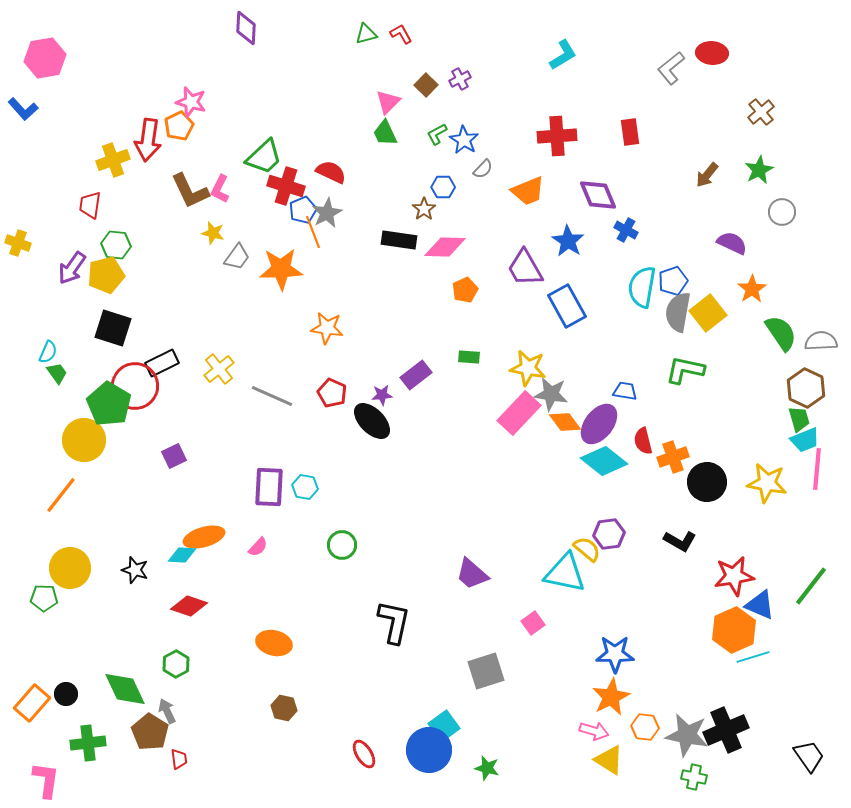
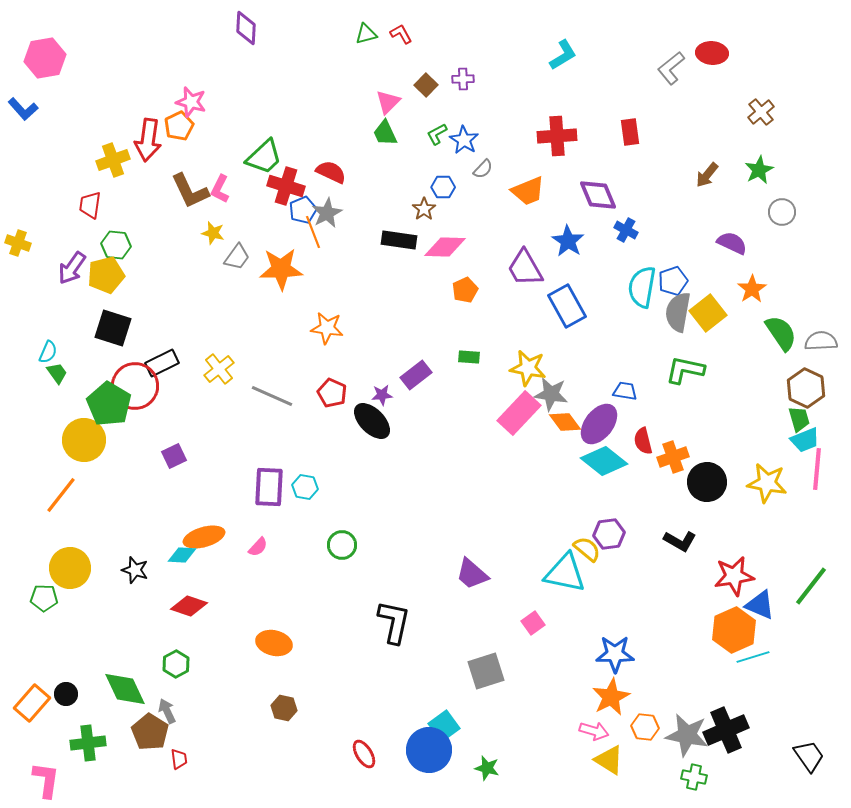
purple cross at (460, 79): moved 3 px right; rotated 25 degrees clockwise
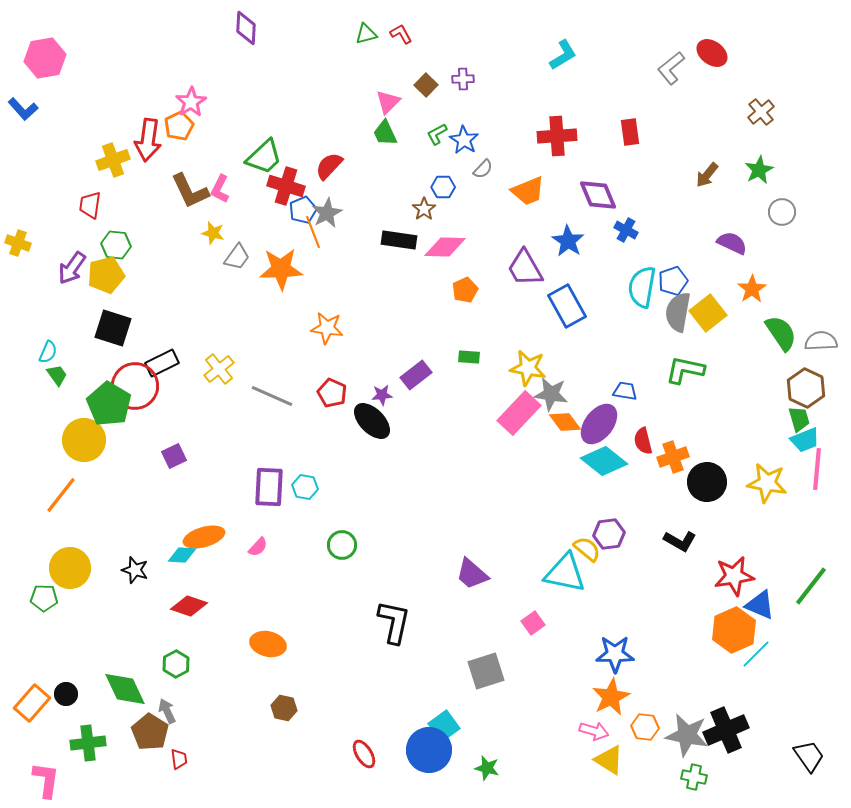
red ellipse at (712, 53): rotated 32 degrees clockwise
pink star at (191, 102): rotated 24 degrees clockwise
red semicircle at (331, 172): moved 2 px left, 6 px up; rotated 72 degrees counterclockwise
green trapezoid at (57, 373): moved 2 px down
orange ellipse at (274, 643): moved 6 px left, 1 px down
cyan line at (753, 657): moved 3 px right, 3 px up; rotated 28 degrees counterclockwise
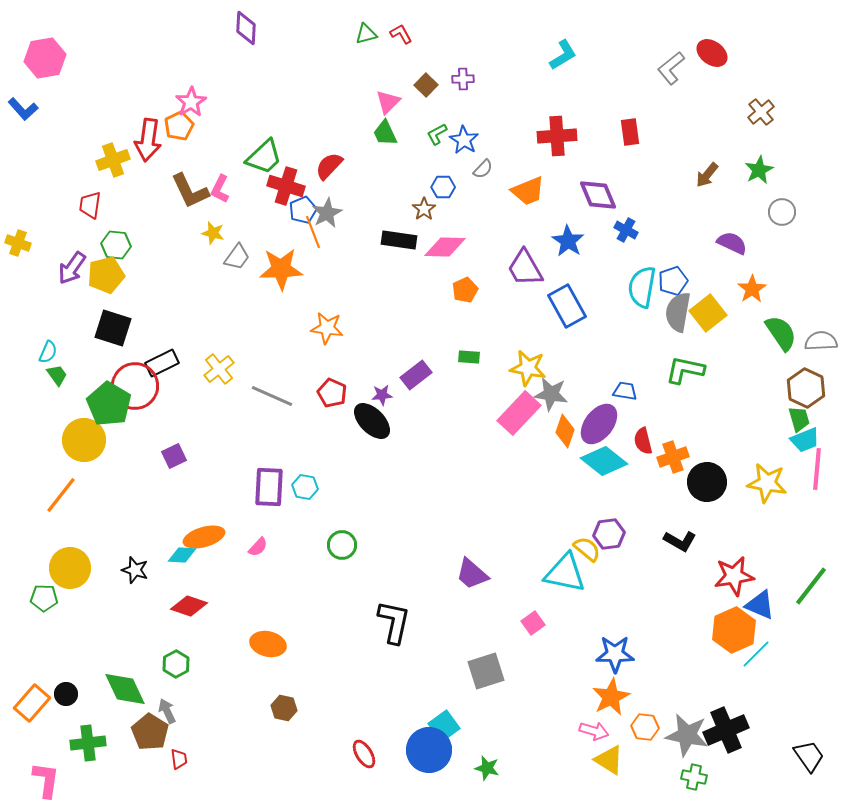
orange diamond at (565, 422): moved 9 px down; rotated 56 degrees clockwise
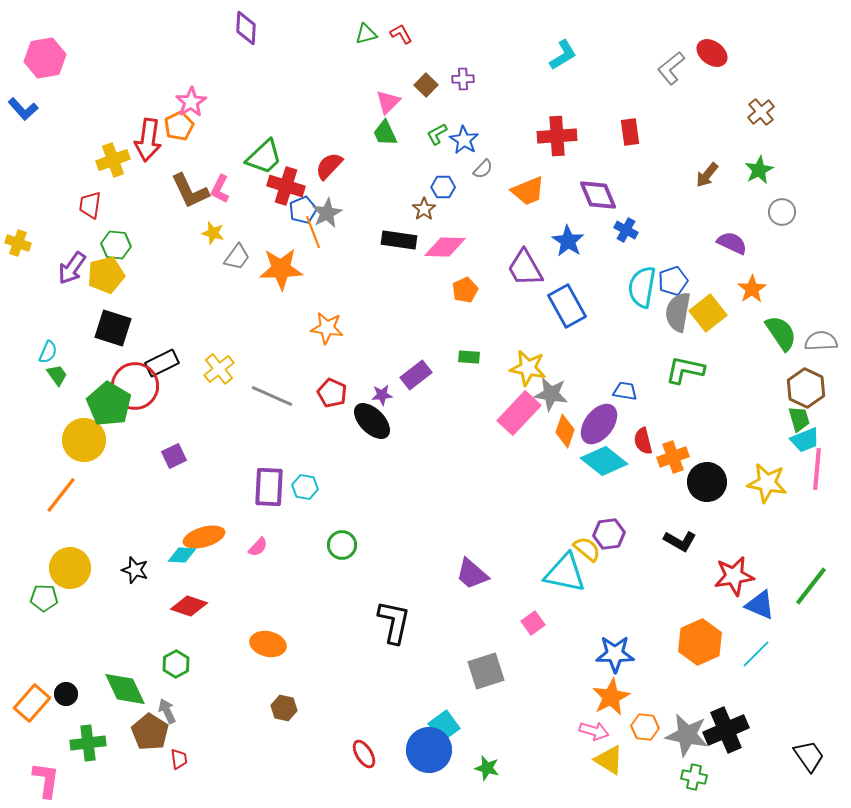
orange hexagon at (734, 630): moved 34 px left, 12 px down
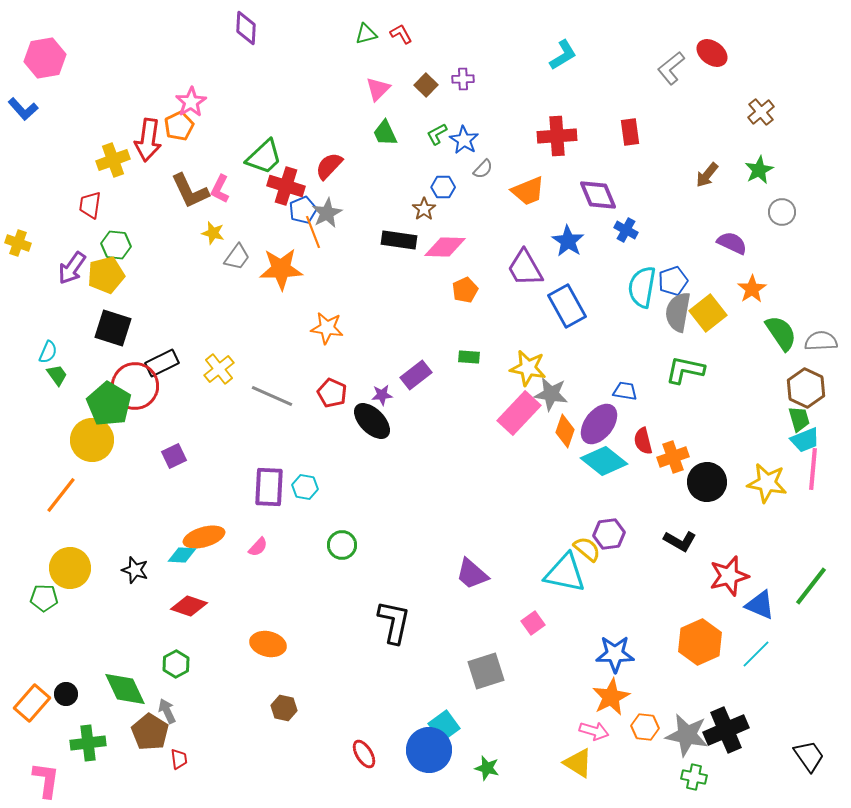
pink triangle at (388, 102): moved 10 px left, 13 px up
yellow circle at (84, 440): moved 8 px right
pink line at (817, 469): moved 4 px left
red star at (734, 576): moved 5 px left; rotated 6 degrees counterclockwise
yellow triangle at (609, 760): moved 31 px left, 3 px down
